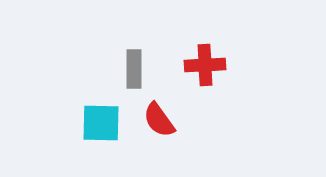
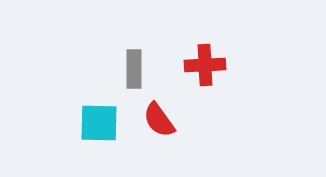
cyan square: moved 2 px left
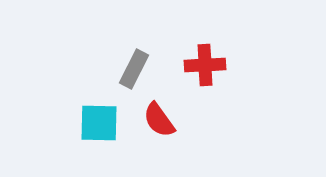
gray rectangle: rotated 27 degrees clockwise
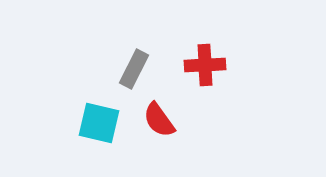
cyan square: rotated 12 degrees clockwise
